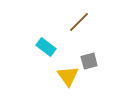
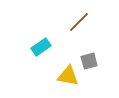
cyan rectangle: moved 5 px left; rotated 72 degrees counterclockwise
yellow triangle: rotated 45 degrees counterclockwise
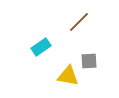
gray square: rotated 12 degrees clockwise
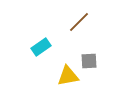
yellow triangle: rotated 20 degrees counterclockwise
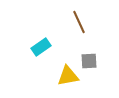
brown line: rotated 70 degrees counterclockwise
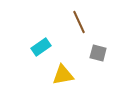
gray square: moved 9 px right, 8 px up; rotated 18 degrees clockwise
yellow triangle: moved 5 px left, 1 px up
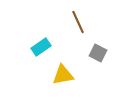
brown line: moved 1 px left
gray square: rotated 12 degrees clockwise
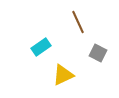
yellow triangle: rotated 15 degrees counterclockwise
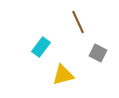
cyan rectangle: rotated 18 degrees counterclockwise
yellow triangle: rotated 10 degrees clockwise
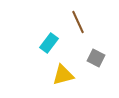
cyan rectangle: moved 8 px right, 4 px up
gray square: moved 2 px left, 5 px down
